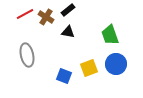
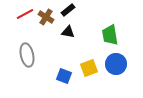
green trapezoid: rotated 10 degrees clockwise
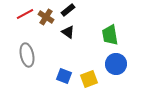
black triangle: rotated 24 degrees clockwise
yellow square: moved 11 px down
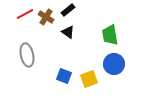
blue circle: moved 2 px left
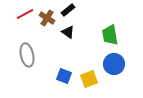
brown cross: moved 1 px right, 1 px down
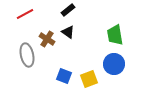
brown cross: moved 21 px down
green trapezoid: moved 5 px right
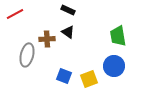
black rectangle: rotated 64 degrees clockwise
red line: moved 10 px left
green trapezoid: moved 3 px right, 1 px down
brown cross: rotated 35 degrees counterclockwise
gray ellipse: rotated 25 degrees clockwise
blue circle: moved 2 px down
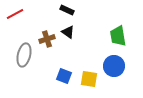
black rectangle: moved 1 px left
brown cross: rotated 14 degrees counterclockwise
gray ellipse: moved 3 px left
yellow square: rotated 30 degrees clockwise
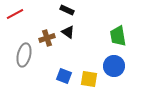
brown cross: moved 1 px up
